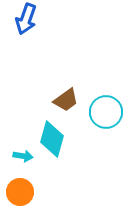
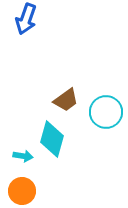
orange circle: moved 2 px right, 1 px up
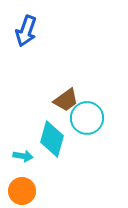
blue arrow: moved 12 px down
cyan circle: moved 19 px left, 6 px down
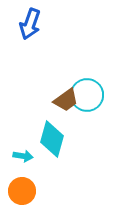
blue arrow: moved 4 px right, 7 px up
cyan circle: moved 23 px up
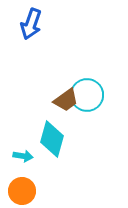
blue arrow: moved 1 px right
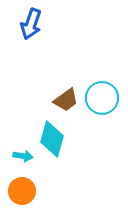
cyan circle: moved 15 px right, 3 px down
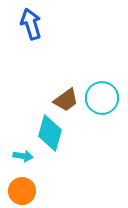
blue arrow: rotated 144 degrees clockwise
cyan diamond: moved 2 px left, 6 px up
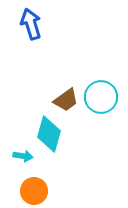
cyan circle: moved 1 px left, 1 px up
cyan diamond: moved 1 px left, 1 px down
orange circle: moved 12 px right
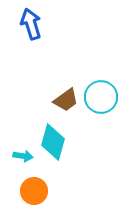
cyan diamond: moved 4 px right, 8 px down
